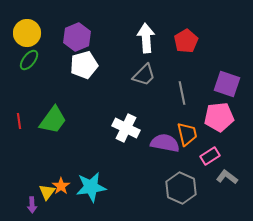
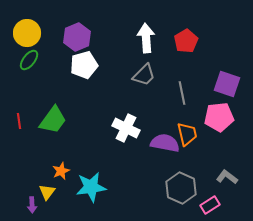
pink rectangle: moved 49 px down
orange star: moved 15 px up; rotated 12 degrees clockwise
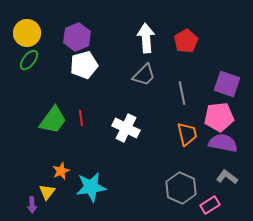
red line: moved 62 px right, 3 px up
purple semicircle: moved 58 px right
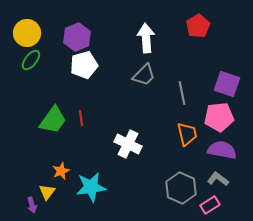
red pentagon: moved 12 px right, 15 px up
green ellipse: moved 2 px right
white cross: moved 2 px right, 16 px down
purple semicircle: moved 1 px left, 7 px down
gray L-shape: moved 9 px left, 2 px down
purple arrow: rotated 14 degrees counterclockwise
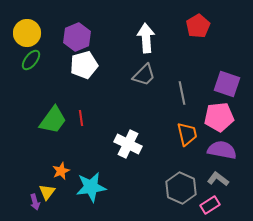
purple arrow: moved 3 px right, 3 px up
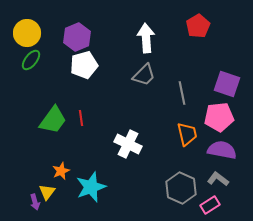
cyan star: rotated 12 degrees counterclockwise
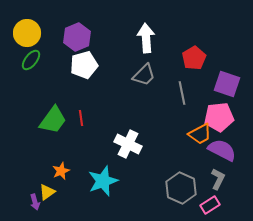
red pentagon: moved 4 px left, 32 px down
orange trapezoid: moved 13 px right; rotated 75 degrees clockwise
purple semicircle: rotated 16 degrees clockwise
gray L-shape: rotated 80 degrees clockwise
cyan star: moved 12 px right, 6 px up
yellow triangle: rotated 18 degrees clockwise
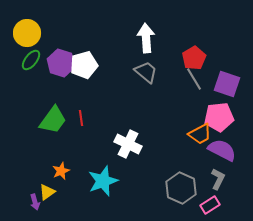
purple hexagon: moved 16 px left, 26 px down; rotated 20 degrees counterclockwise
gray trapezoid: moved 2 px right, 3 px up; rotated 95 degrees counterclockwise
gray line: moved 12 px right, 14 px up; rotated 20 degrees counterclockwise
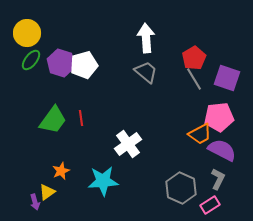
purple square: moved 6 px up
white cross: rotated 28 degrees clockwise
cyan star: rotated 16 degrees clockwise
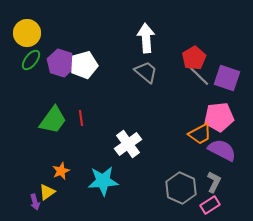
gray line: moved 5 px right, 3 px up; rotated 15 degrees counterclockwise
gray L-shape: moved 4 px left, 3 px down
